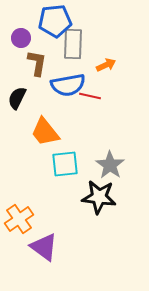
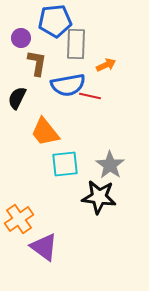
gray rectangle: moved 3 px right
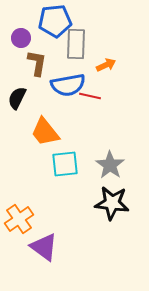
black star: moved 13 px right, 6 px down
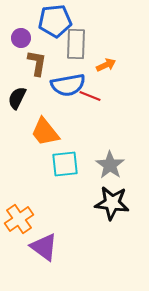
red line: rotated 10 degrees clockwise
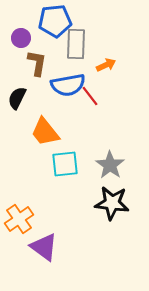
red line: rotated 30 degrees clockwise
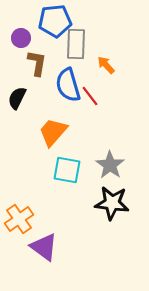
orange arrow: rotated 108 degrees counterclockwise
blue semicircle: rotated 84 degrees clockwise
orange trapezoid: moved 8 px right; rotated 80 degrees clockwise
cyan square: moved 2 px right, 6 px down; rotated 16 degrees clockwise
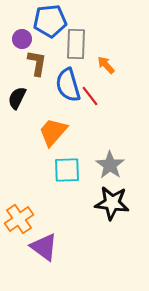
blue pentagon: moved 5 px left
purple circle: moved 1 px right, 1 px down
cyan square: rotated 12 degrees counterclockwise
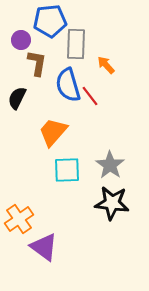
purple circle: moved 1 px left, 1 px down
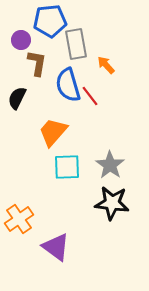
gray rectangle: rotated 12 degrees counterclockwise
cyan square: moved 3 px up
purple triangle: moved 12 px right
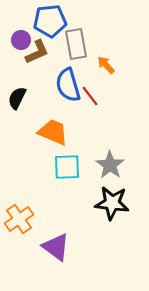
brown L-shape: moved 11 px up; rotated 56 degrees clockwise
orange trapezoid: rotated 72 degrees clockwise
